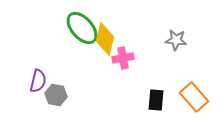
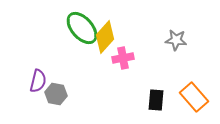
yellow diamond: moved 2 px up; rotated 28 degrees clockwise
gray hexagon: moved 1 px up
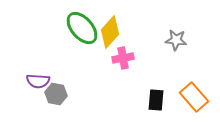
yellow diamond: moved 5 px right, 5 px up
purple semicircle: rotated 80 degrees clockwise
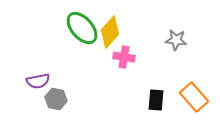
pink cross: moved 1 px right, 1 px up; rotated 20 degrees clockwise
purple semicircle: rotated 15 degrees counterclockwise
gray hexagon: moved 5 px down
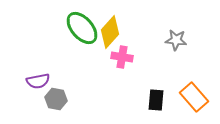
pink cross: moved 2 px left
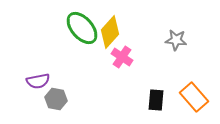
pink cross: rotated 25 degrees clockwise
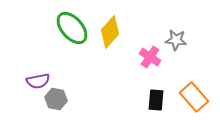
green ellipse: moved 10 px left
pink cross: moved 28 px right
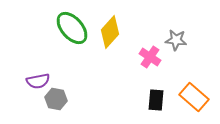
orange rectangle: rotated 8 degrees counterclockwise
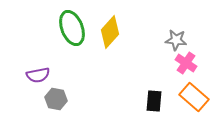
green ellipse: rotated 20 degrees clockwise
pink cross: moved 36 px right, 6 px down
purple semicircle: moved 6 px up
black rectangle: moved 2 px left, 1 px down
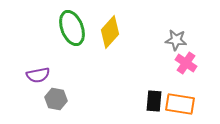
orange rectangle: moved 14 px left, 7 px down; rotated 32 degrees counterclockwise
